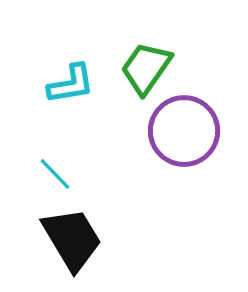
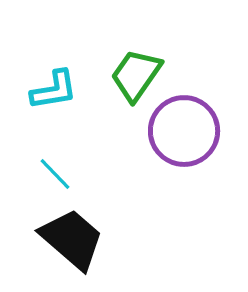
green trapezoid: moved 10 px left, 7 px down
cyan L-shape: moved 17 px left, 6 px down
black trapezoid: rotated 18 degrees counterclockwise
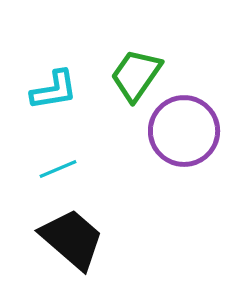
cyan line: moved 3 px right, 5 px up; rotated 69 degrees counterclockwise
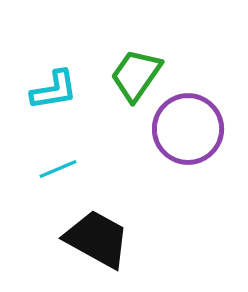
purple circle: moved 4 px right, 2 px up
black trapezoid: moved 25 px right; rotated 12 degrees counterclockwise
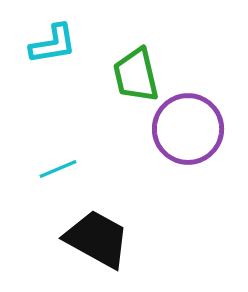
green trapezoid: rotated 48 degrees counterclockwise
cyan L-shape: moved 1 px left, 46 px up
